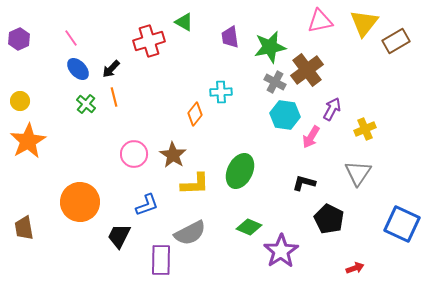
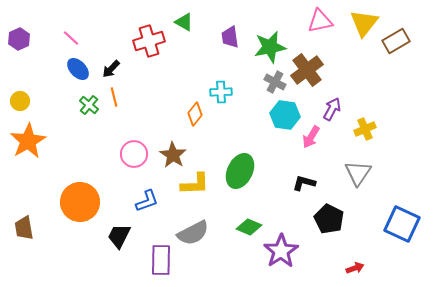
pink line: rotated 12 degrees counterclockwise
green cross: moved 3 px right, 1 px down
blue L-shape: moved 4 px up
gray semicircle: moved 3 px right
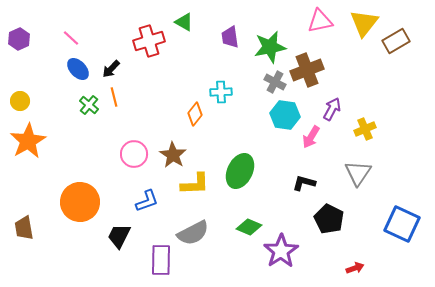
brown cross: rotated 16 degrees clockwise
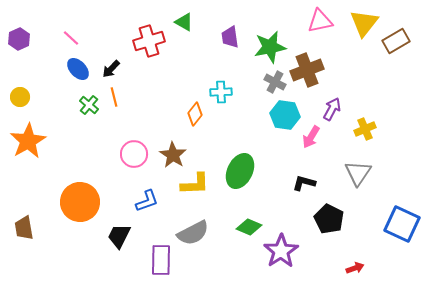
yellow circle: moved 4 px up
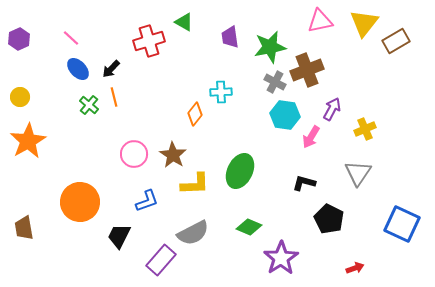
purple star: moved 7 px down
purple rectangle: rotated 40 degrees clockwise
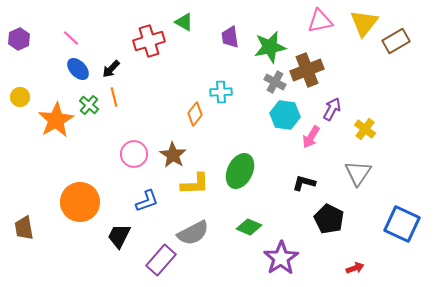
yellow cross: rotated 30 degrees counterclockwise
orange star: moved 28 px right, 21 px up
